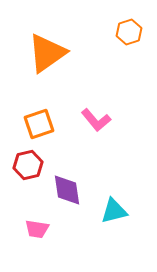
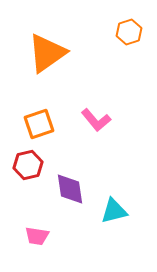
purple diamond: moved 3 px right, 1 px up
pink trapezoid: moved 7 px down
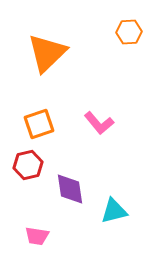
orange hexagon: rotated 15 degrees clockwise
orange triangle: rotated 9 degrees counterclockwise
pink L-shape: moved 3 px right, 3 px down
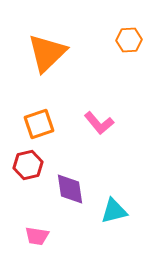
orange hexagon: moved 8 px down
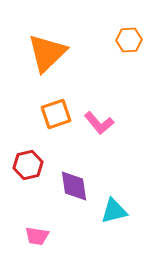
orange square: moved 17 px right, 10 px up
purple diamond: moved 4 px right, 3 px up
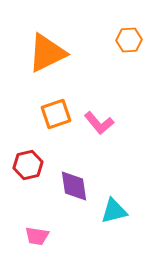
orange triangle: rotated 18 degrees clockwise
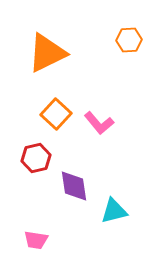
orange square: rotated 28 degrees counterclockwise
red hexagon: moved 8 px right, 7 px up
pink trapezoid: moved 1 px left, 4 px down
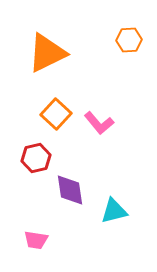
purple diamond: moved 4 px left, 4 px down
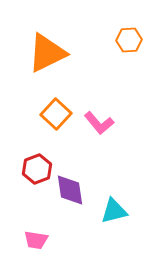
red hexagon: moved 1 px right, 11 px down; rotated 8 degrees counterclockwise
